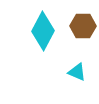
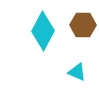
brown hexagon: moved 1 px up
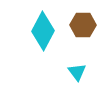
cyan triangle: rotated 30 degrees clockwise
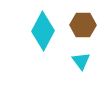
cyan triangle: moved 4 px right, 11 px up
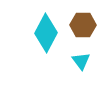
cyan diamond: moved 3 px right, 2 px down
